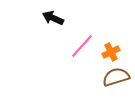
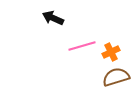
pink line: rotated 32 degrees clockwise
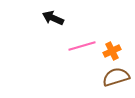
orange cross: moved 1 px right, 1 px up
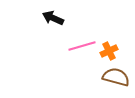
orange cross: moved 3 px left
brown semicircle: rotated 32 degrees clockwise
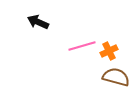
black arrow: moved 15 px left, 4 px down
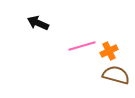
black arrow: moved 1 px down
brown semicircle: moved 2 px up
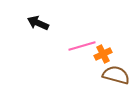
orange cross: moved 6 px left, 3 px down
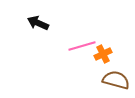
brown semicircle: moved 5 px down
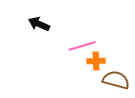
black arrow: moved 1 px right, 1 px down
orange cross: moved 7 px left, 7 px down; rotated 24 degrees clockwise
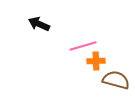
pink line: moved 1 px right
